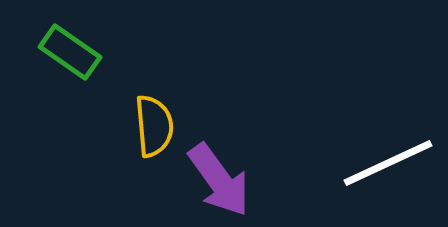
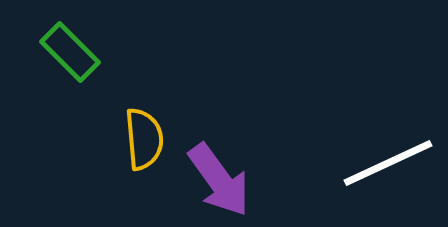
green rectangle: rotated 10 degrees clockwise
yellow semicircle: moved 10 px left, 13 px down
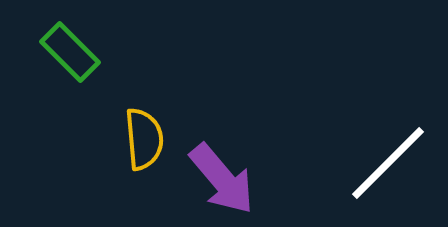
white line: rotated 20 degrees counterclockwise
purple arrow: moved 3 px right, 1 px up; rotated 4 degrees counterclockwise
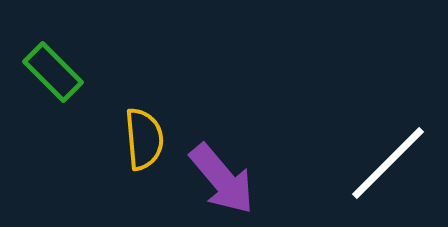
green rectangle: moved 17 px left, 20 px down
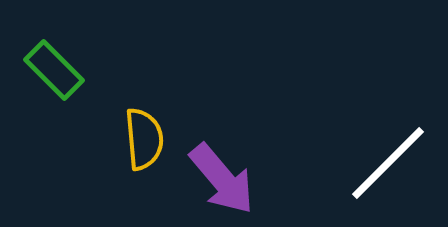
green rectangle: moved 1 px right, 2 px up
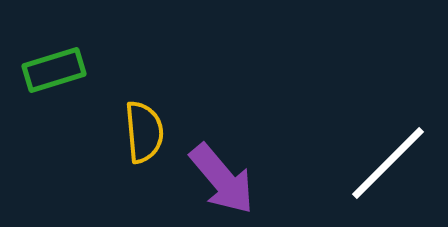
green rectangle: rotated 62 degrees counterclockwise
yellow semicircle: moved 7 px up
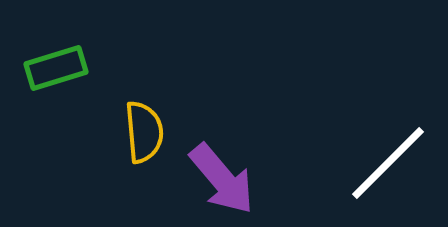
green rectangle: moved 2 px right, 2 px up
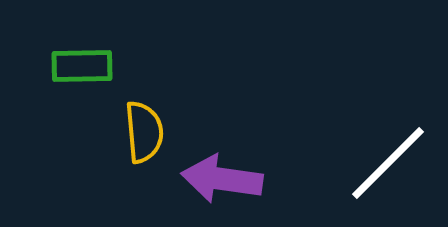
green rectangle: moved 26 px right, 2 px up; rotated 16 degrees clockwise
purple arrow: rotated 138 degrees clockwise
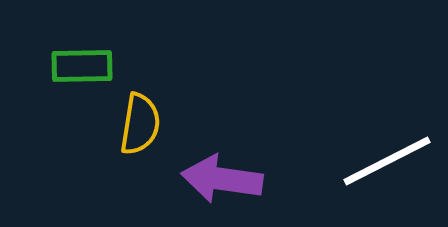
yellow semicircle: moved 4 px left, 8 px up; rotated 14 degrees clockwise
white line: moved 1 px left, 2 px up; rotated 18 degrees clockwise
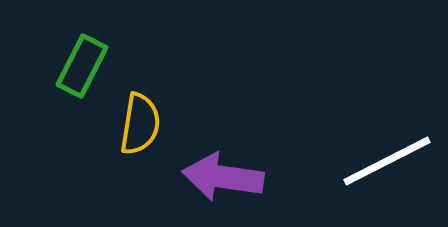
green rectangle: rotated 62 degrees counterclockwise
purple arrow: moved 1 px right, 2 px up
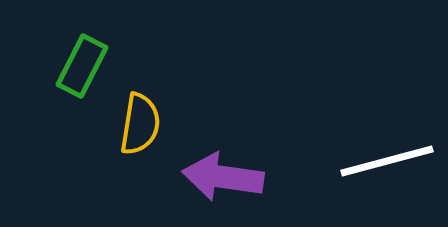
white line: rotated 12 degrees clockwise
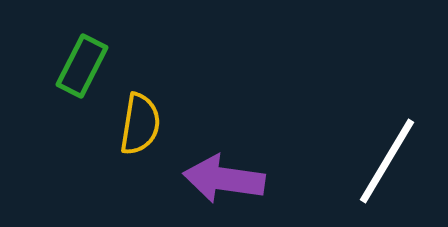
white line: rotated 44 degrees counterclockwise
purple arrow: moved 1 px right, 2 px down
